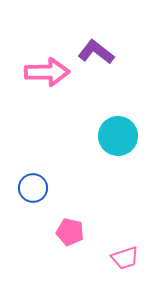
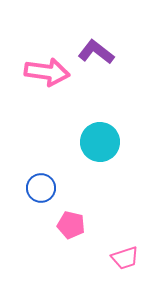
pink arrow: rotated 9 degrees clockwise
cyan circle: moved 18 px left, 6 px down
blue circle: moved 8 px right
pink pentagon: moved 1 px right, 7 px up
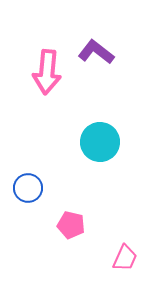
pink arrow: rotated 87 degrees clockwise
blue circle: moved 13 px left
pink trapezoid: rotated 48 degrees counterclockwise
